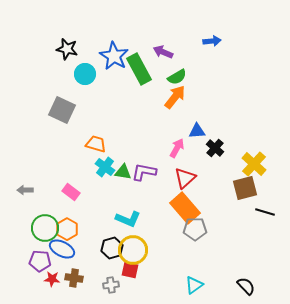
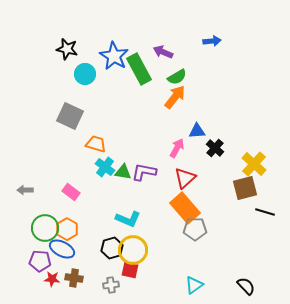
gray square: moved 8 px right, 6 px down
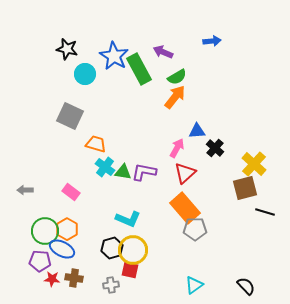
red triangle: moved 5 px up
green circle: moved 3 px down
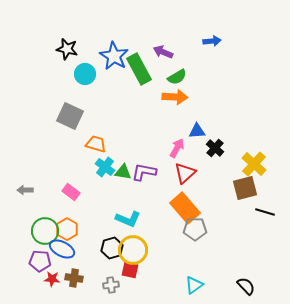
orange arrow: rotated 55 degrees clockwise
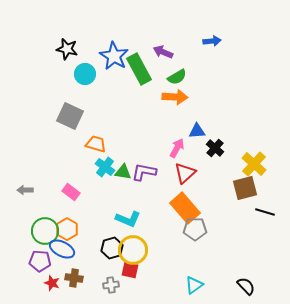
red star: moved 4 px down; rotated 14 degrees clockwise
